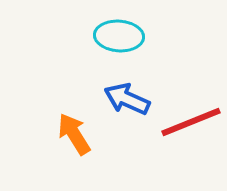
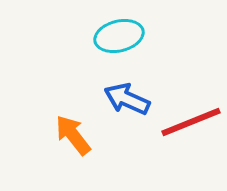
cyan ellipse: rotated 18 degrees counterclockwise
orange arrow: moved 1 px left, 1 px down; rotated 6 degrees counterclockwise
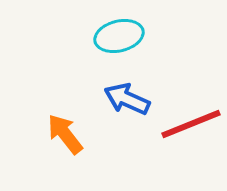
red line: moved 2 px down
orange arrow: moved 8 px left, 1 px up
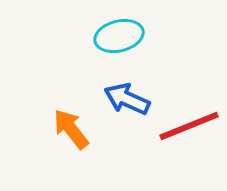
red line: moved 2 px left, 2 px down
orange arrow: moved 6 px right, 5 px up
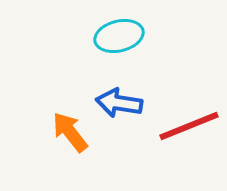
blue arrow: moved 8 px left, 4 px down; rotated 15 degrees counterclockwise
orange arrow: moved 1 px left, 3 px down
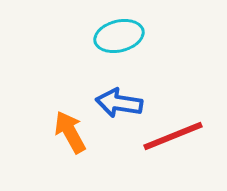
red line: moved 16 px left, 10 px down
orange arrow: rotated 9 degrees clockwise
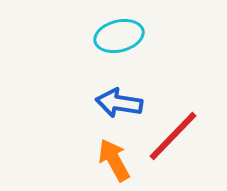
orange arrow: moved 44 px right, 28 px down
red line: rotated 24 degrees counterclockwise
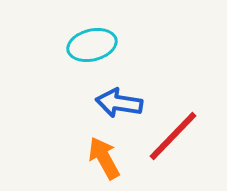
cyan ellipse: moved 27 px left, 9 px down
orange arrow: moved 10 px left, 2 px up
